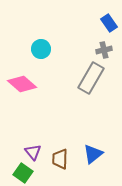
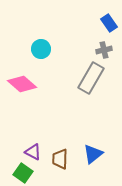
purple triangle: rotated 24 degrees counterclockwise
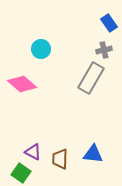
blue triangle: rotated 45 degrees clockwise
green square: moved 2 px left
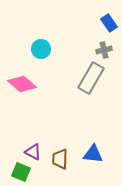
green square: moved 1 px up; rotated 12 degrees counterclockwise
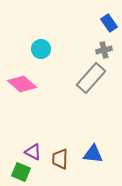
gray rectangle: rotated 12 degrees clockwise
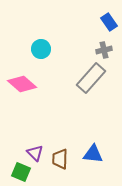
blue rectangle: moved 1 px up
purple triangle: moved 2 px right, 1 px down; rotated 18 degrees clockwise
